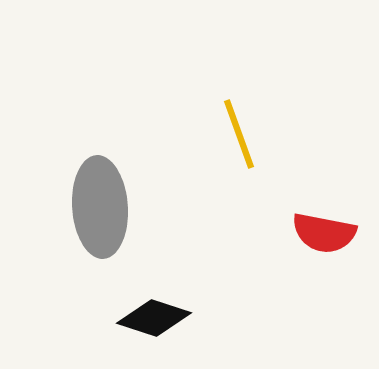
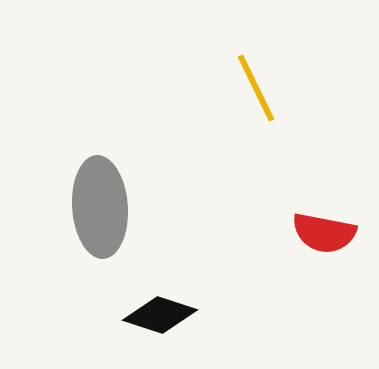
yellow line: moved 17 px right, 46 px up; rotated 6 degrees counterclockwise
black diamond: moved 6 px right, 3 px up
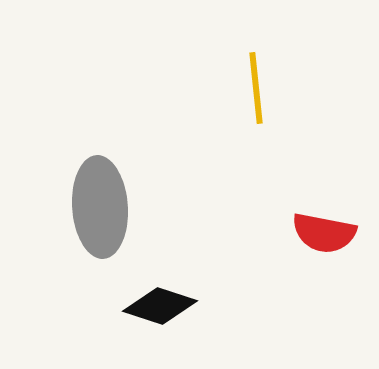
yellow line: rotated 20 degrees clockwise
black diamond: moved 9 px up
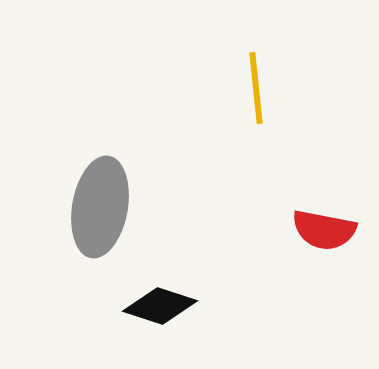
gray ellipse: rotated 14 degrees clockwise
red semicircle: moved 3 px up
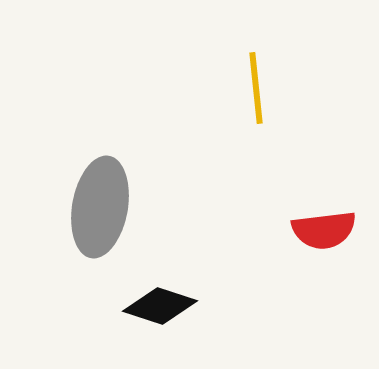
red semicircle: rotated 18 degrees counterclockwise
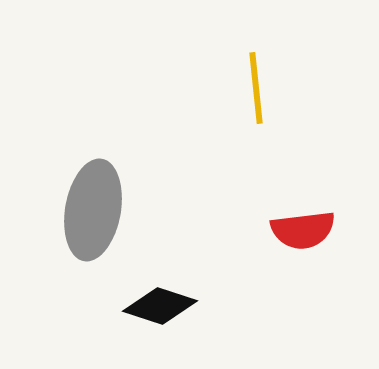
gray ellipse: moved 7 px left, 3 px down
red semicircle: moved 21 px left
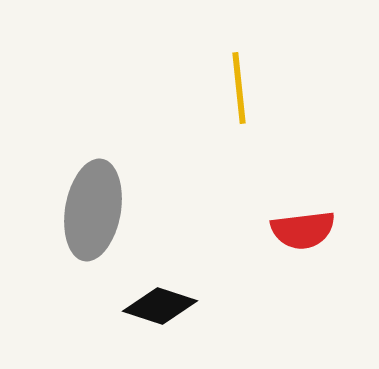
yellow line: moved 17 px left
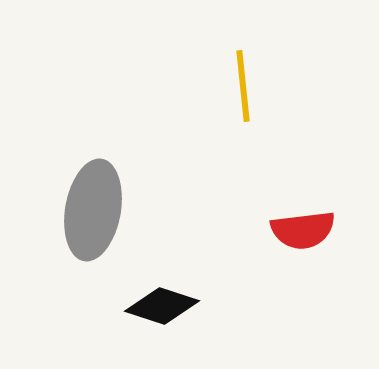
yellow line: moved 4 px right, 2 px up
black diamond: moved 2 px right
